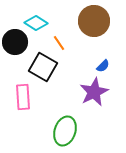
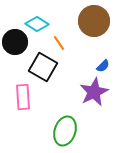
cyan diamond: moved 1 px right, 1 px down
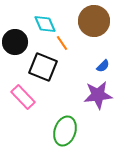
cyan diamond: moved 8 px right; rotated 35 degrees clockwise
orange line: moved 3 px right
black square: rotated 8 degrees counterclockwise
purple star: moved 4 px right, 3 px down; rotated 20 degrees clockwise
pink rectangle: rotated 40 degrees counterclockwise
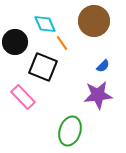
green ellipse: moved 5 px right
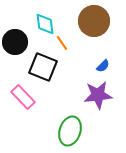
cyan diamond: rotated 15 degrees clockwise
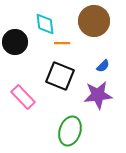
orange line: rotated 56 degrees counterclockwise
black square: moved 17 px right, 9 px down
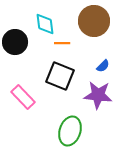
purple star: rotated 12 degrees clockwise
